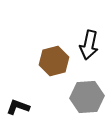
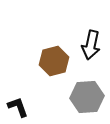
black arrow: moved 2 px right
black L-shape: rotated 50 degrees clockwise
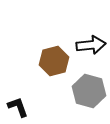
black arrow: rotated 108 degrees counterclockwise
gray hexagon: moved 2 px right, 6 px up; rotated 20 degrees clockwise
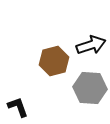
black arrow: rotated 12 degrees counterclockwise
gray hexagon: moved 1 px right, 3 px up; rotated 12 degrees counterclockwise
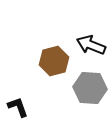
black arrow: rotated 140 degrees counterclockwise
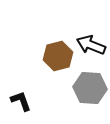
brown hexagon: moved 4 px right, 5 px up
black L-shape: moved 3 px right, 6 px up
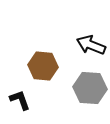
brown hexagon: moved 15 px left, 10 px down; rotated 20 degrees clockwise
black L-shape: moved 1 px left, 1 px up
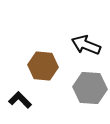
black arrow: moved 5 px left
black L-shape: rotated 25 degrees counterclockwise
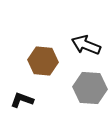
brown hexagon: moved 5 px up
black L-shape: moved 2 px right; rotated 25 degrees counterclockwise
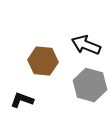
gray hexagon: moved 3 px up; rotated 12 degrees clockwise
